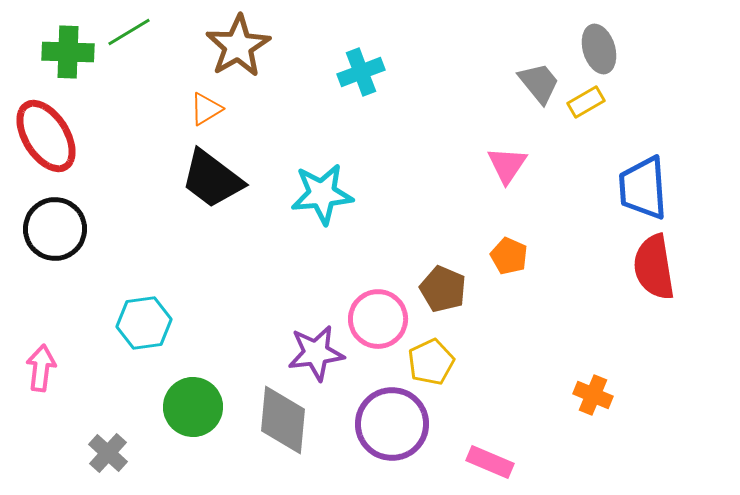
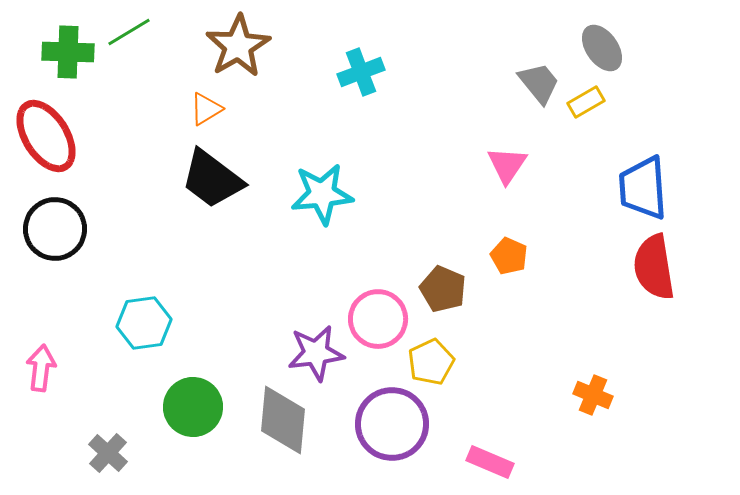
gray ellipse: moved 3 px right, 1 px up; rotated 18 degrees counterclockwise
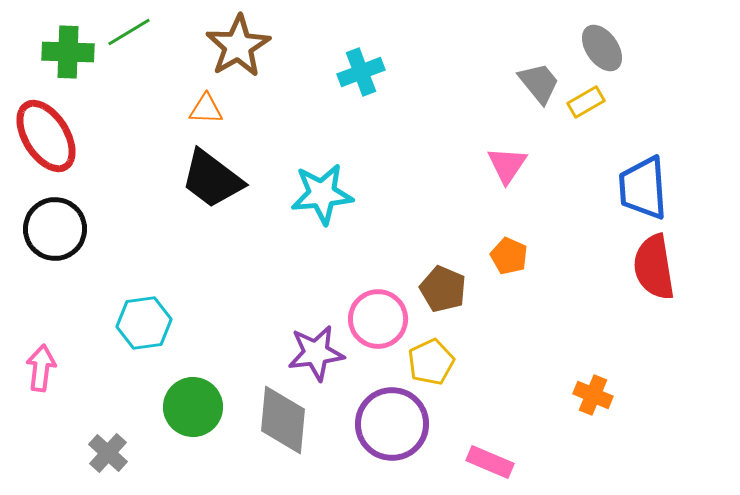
orange triangle: rotated 33 degrees clockwise
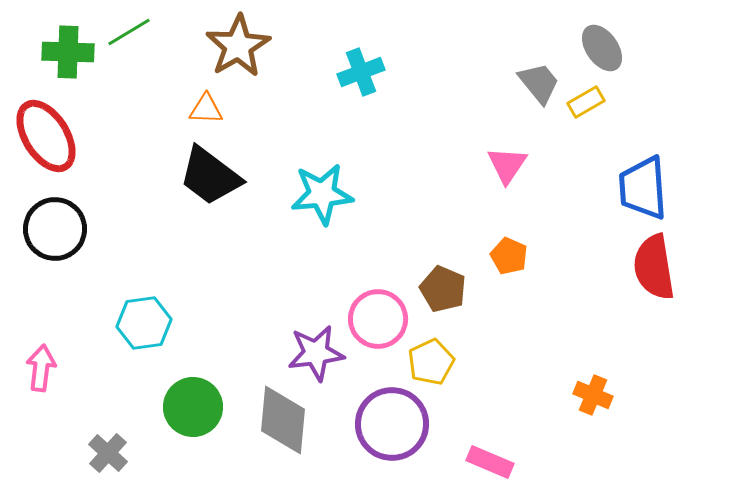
black trapezoid: moved 2 px left, 3 px up
